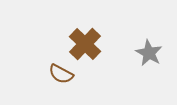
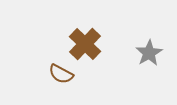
gray star: rotated 12 degrees clockwise
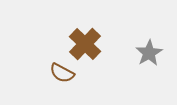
brown semicircle: moved 1 px right, 1 px up
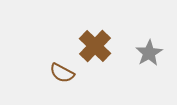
brown cross: moved 10 px right, 2 px down
